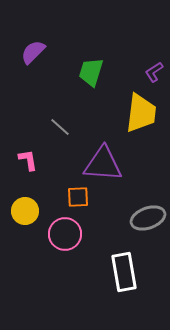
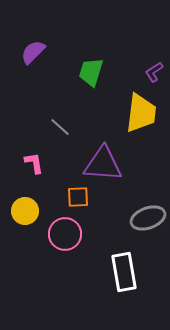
pink L-shape: moved 6 px right, 3 px down
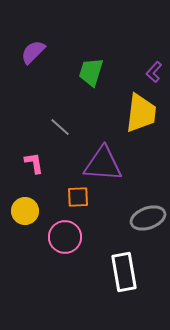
purple L-shape: rotated 15 degrees counterclockwise
pink circle: moved 3 px down
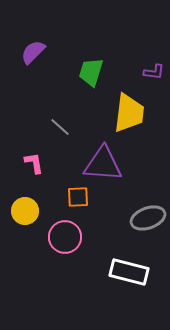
purple L-shape: rotated 125 degrees counterclockwise
yellow trapezoid: moved 12 px left
white rectangle: moved 5 px right; rotated 66 degrees counterclockwise
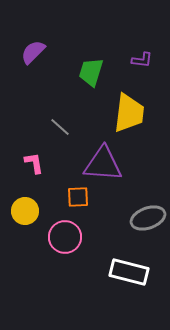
purple L-shape: moved 12 px left, 12 px up
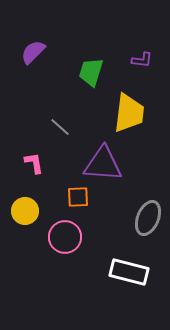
gray ellipse: rotated 48 degrees counterclockwise
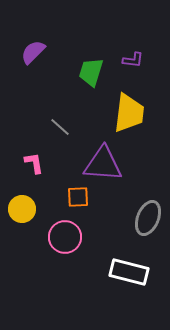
purple L-shape: moved 9 px left
yellow circle: moved 3 px left, 2 px up
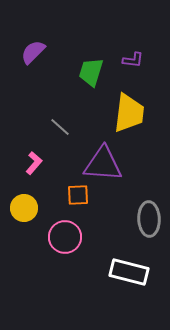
pink L-shape: rotated 50 degrees clockwise
orange square: moved 2 px up
yellow circle: moved 2 px right, 1 px up
gray ellipse: moved 1 px right, 1 px down; rotated 24 degrees counterclockwise
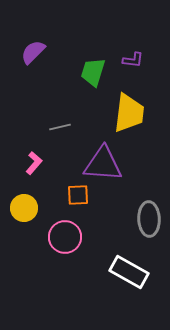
green trapezoid: moved 2 px right
gray line: rotated 55 degrees counterclockwise
white rectangle: rotated 15 degrees clockwise
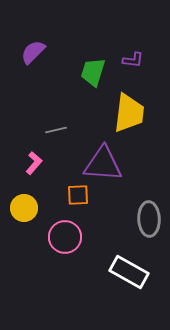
gray line: moved 4 px left, 3 px down
